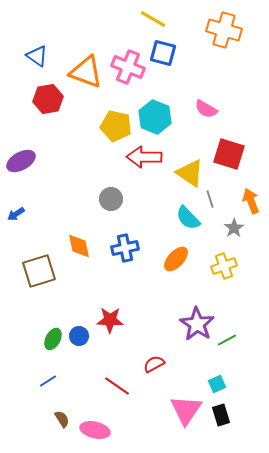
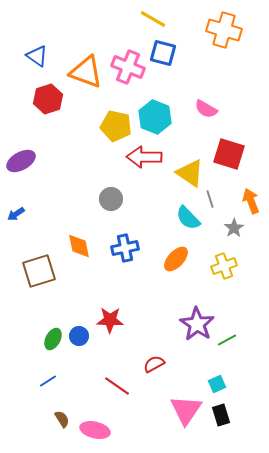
red hexagon: rotated 8 degrees counterclockwise
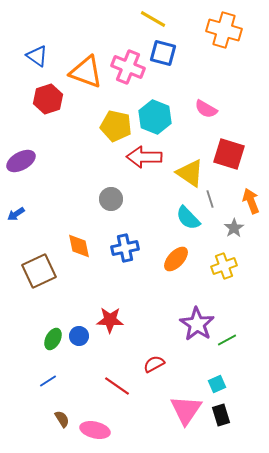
brown square: rotated 8 degrees counterclockwise
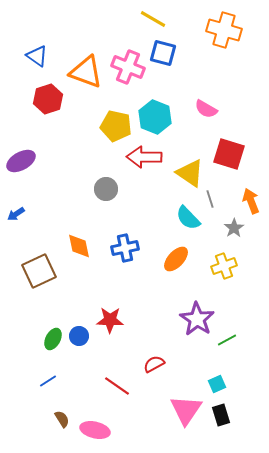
gray circle: moved 5 px left, 10 px up
purple star: moved 5 px up
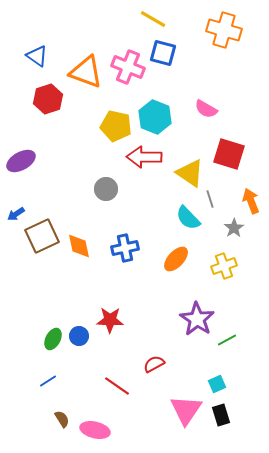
brown square: moved 3 px right, 35 px up
